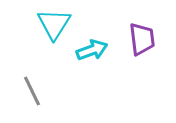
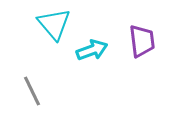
cyan triangle: rotated 12 degrees counterclockwise
purple trapezoid: moved 2 px down
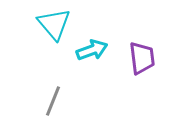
purple trapezoid: moved 17 px down
gray line: moved 21 px right, 10 px down; rotated 48 degrees clockwise
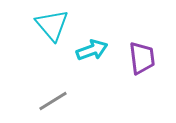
cyan triangle: moved 2 px left, 1 px down
gray line: rotated 36 degrees clockwise
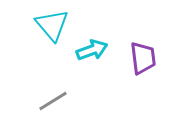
purple trapezoid: moved 1 px right
